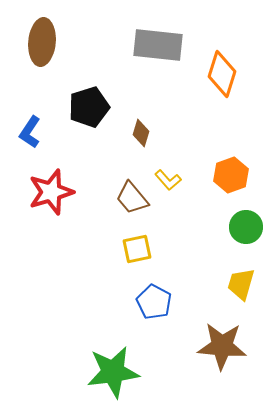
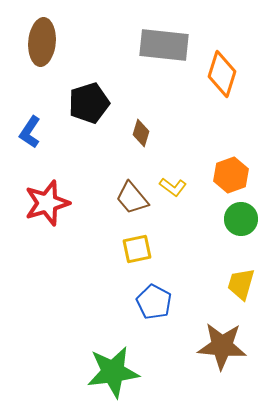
gray rectangle: moved 6 px right
black pentagon: moved 4 px up
yellow L-shape: moved 5 px right, 7 px down; rotated 12 degrees counterclockwise
red star: moved 4 px left, 11 px down
green circle: moved 5 px left, 8 px up
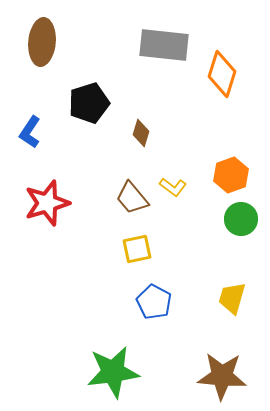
yellow trapezoid: moved 9 px left, 14 px down
brown star: moved 30 px down
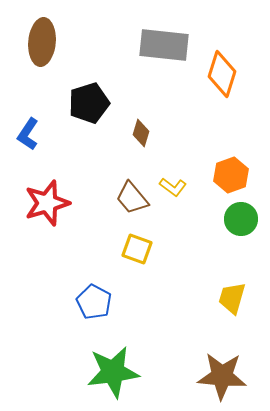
blue L-shape: moved 2 px left, 2 px down
yellow square: rotated 32 degrees clockwise
blue pentagon: moved 60 px left
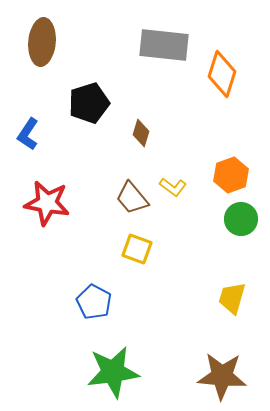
red star: rotated 27 degrees clockwise
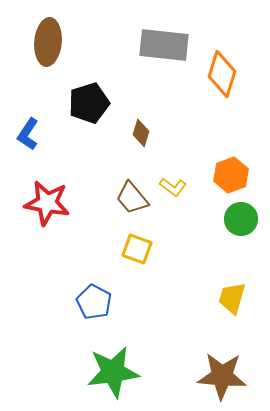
brown ellipse: moved 6 px right
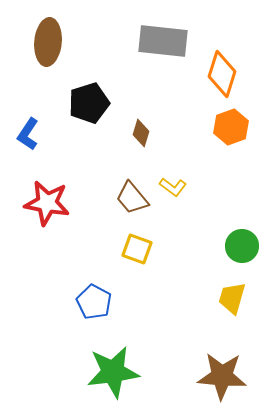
gray rectangle: moved 1 px left, 4 px up
orange hexagon: moved 48 px up
green circle: moved 1 px right, 27 px down
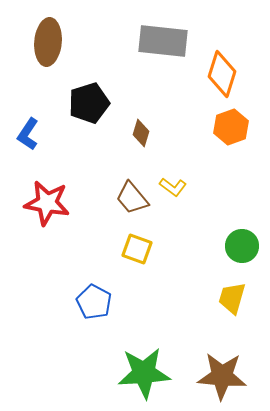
green star: moved 31 px right, 1 px down; rotated 4 degrees clockwise
